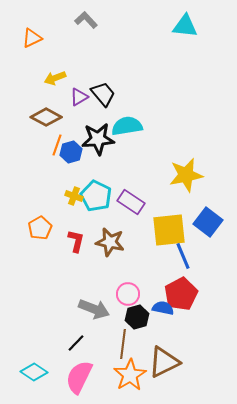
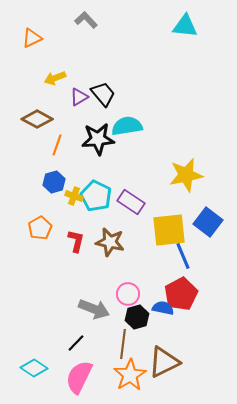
brown diamond: moved 9 px left, 2 px down
blue hexagon: moved 17 px left, 30 px down
cyan diamond: moved 4 px up
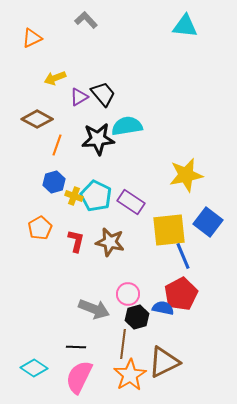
black line: moved 4 px down; rotated 48 degrees clockwise
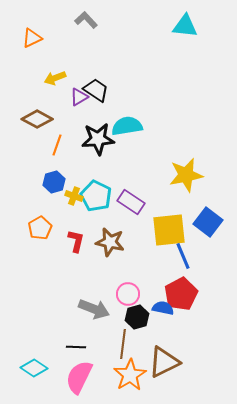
black trapezoid: moved 7 px left, 4 px up; rotated 16 degrees counterclockwise
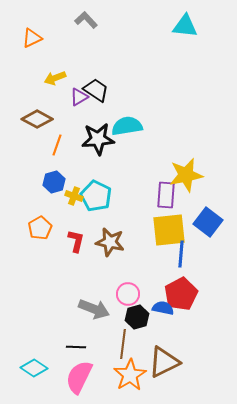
purple rectangle: moved 35 px right, 7 px up; rotated 60 degrees clockwise
blue line: moved 2 px left, 2 px up; rotated 28 degrees clockwise
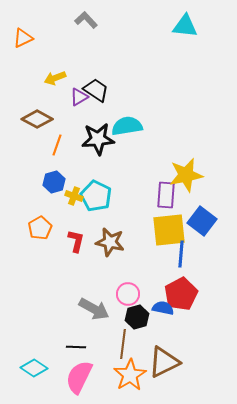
orange triangle: moved 9 px left
blue square: moved 6 px left, 1 px up
gray arrow: rotated 8 degrees clockwise
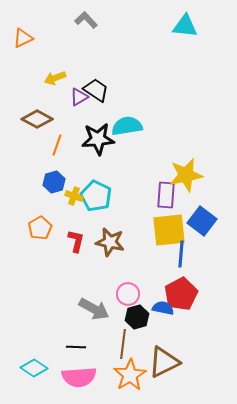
pink semicircle: rotated 120 degrees counterclockwise
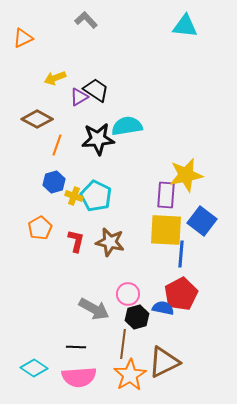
yellow square: moved 3 px left; rotated 9 degrees clockwise
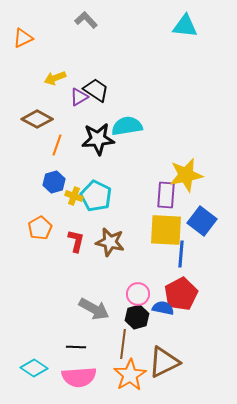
pink circle: moved 10 px right
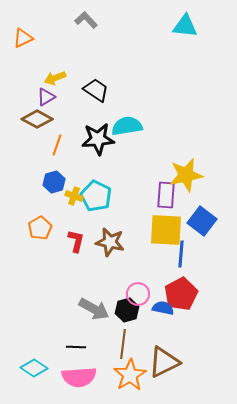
purple triangle: moved 33 px left
black hexagon: moved 10 px left, 7 px up
